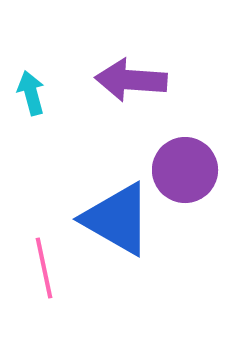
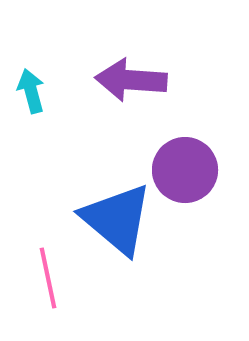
cyan arrow: moved 2 px up
blue triangle: rotated 10 degrees clockwise
pink line: moved 4 px right, 10 px down
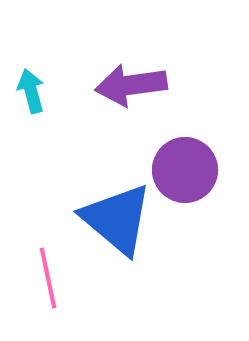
purple arrow: moved 5 px down; rotated 12 degrees counterclockwise
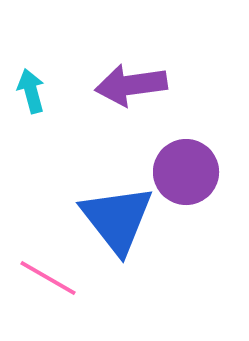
purple circle: moved 1 px right, 2 px down
blue triangle: rotated 12 degrees clockwise
pink line: rotated 48 degrees counterclockwise
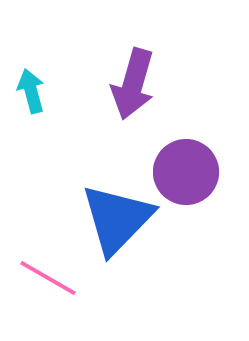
purple arrow: moved 2 px right, 1 px up; rotated 66 degrees counterclockwise
blue triangle: rotated 22 degrees clockwise
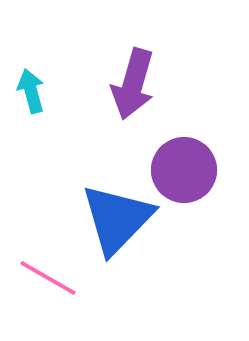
purple circle: moved 2 px left, 2 px up
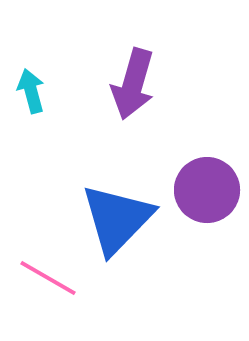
purple circle: moved 23 px right, 20 px down
